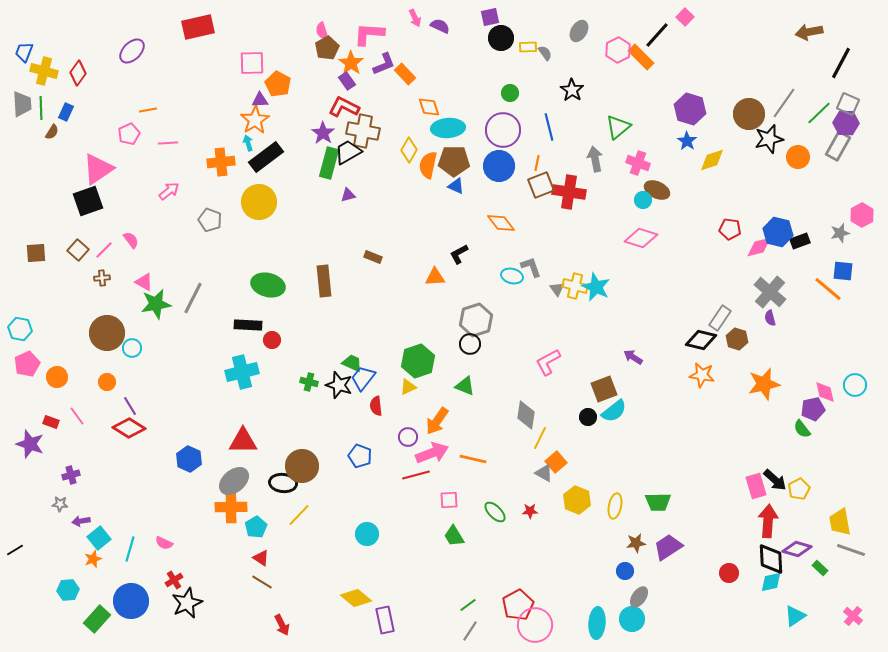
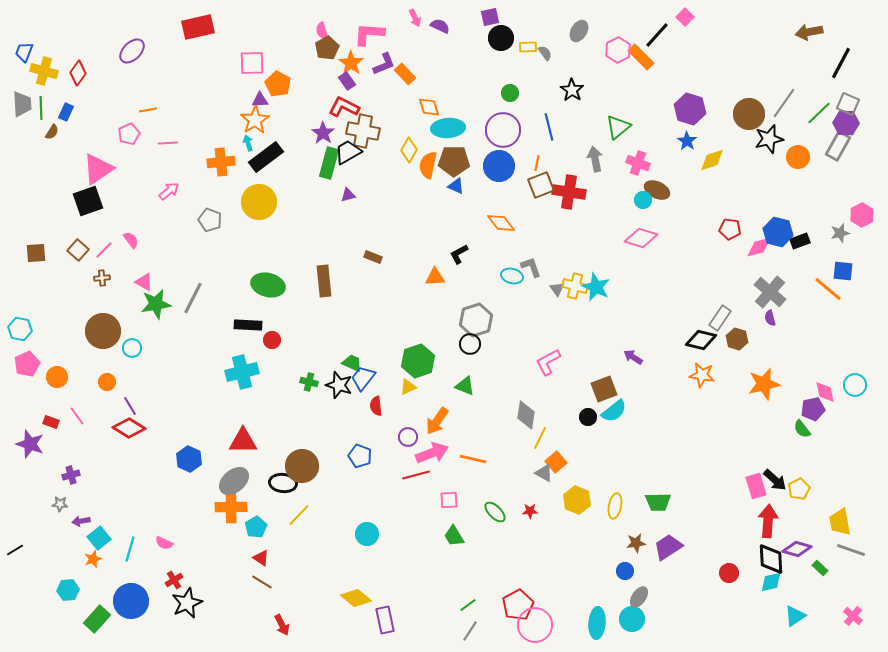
brown circle at (107, 333): moved 4 px left, 2 px up
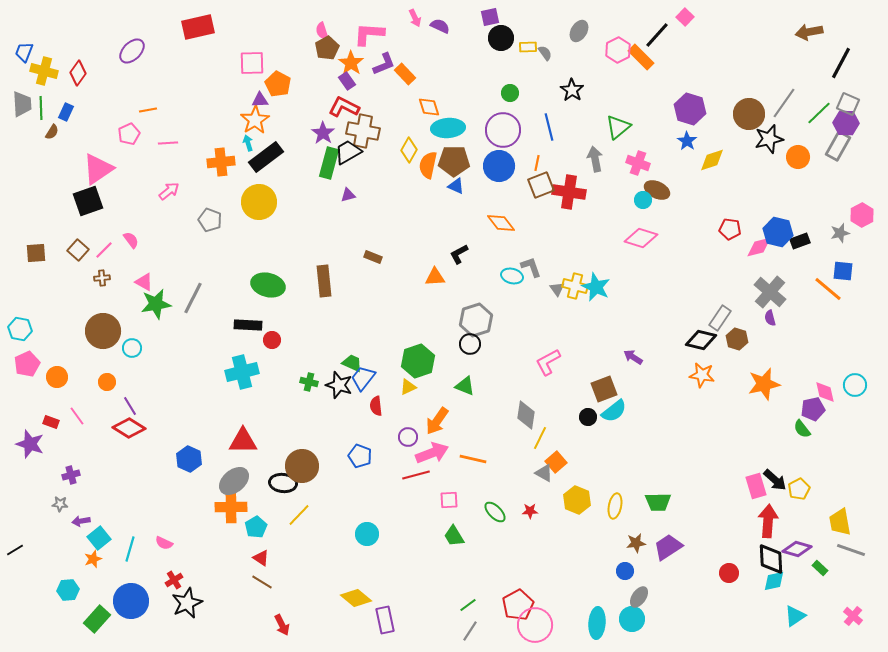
cyan diamond at (771, 582): moved 3 px right, 1 px up
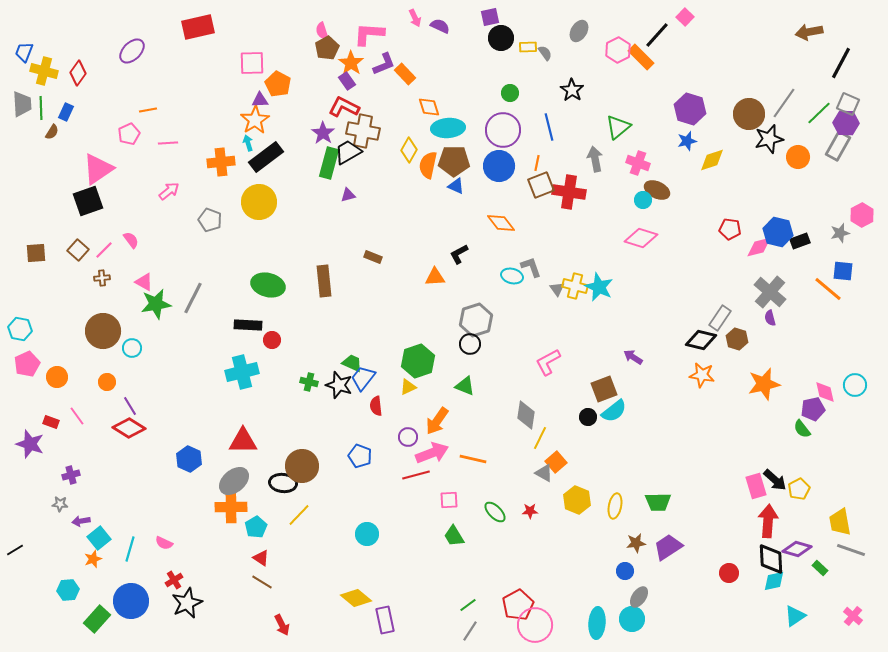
blue star at (687, 141): rotated 24 degrees clockwise
cyan star at (596, 287): moved 3 px right
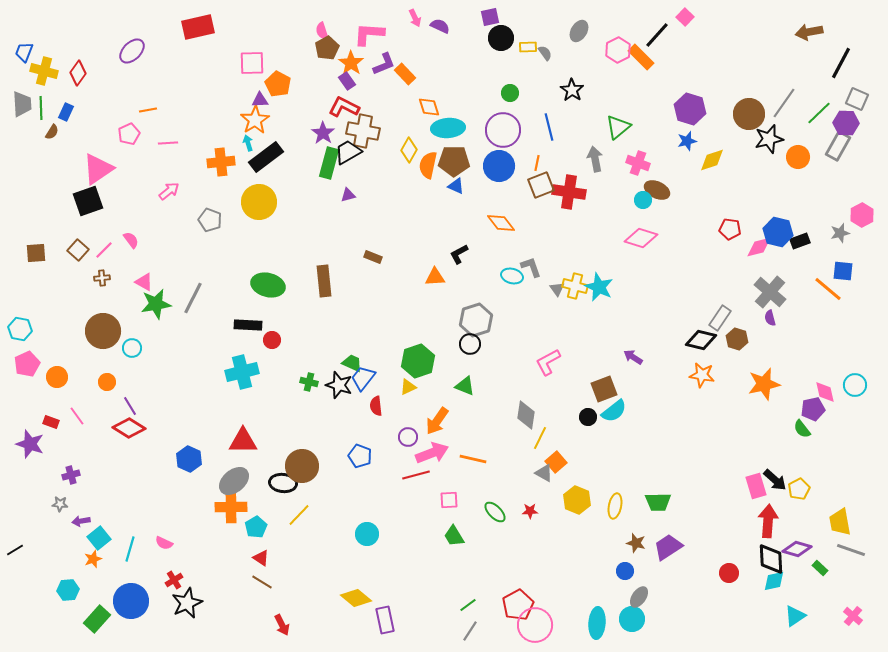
gray square at (848, 104): moved 9 px right, 5 px up
brown star at (636, 543): rotated 24 degrees clockwise
